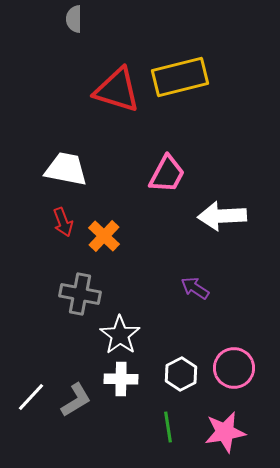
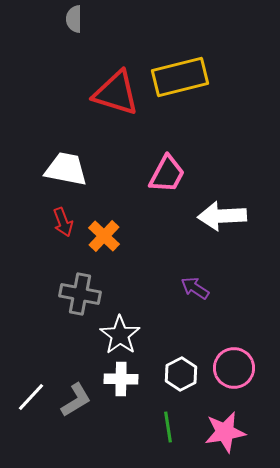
red triangle: moved 1 px left, 3 px down
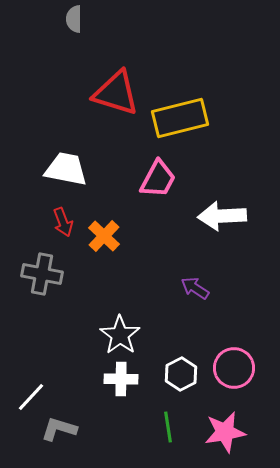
yellow rectangle: moved 41 px down
pink trapezoid: moved 9 px left, 5 px down
gray cross: moved 38 px left, 20 px up
gray L-shape: moved 17 px left, 29 px down; rotated 132 degrees counterclockwise
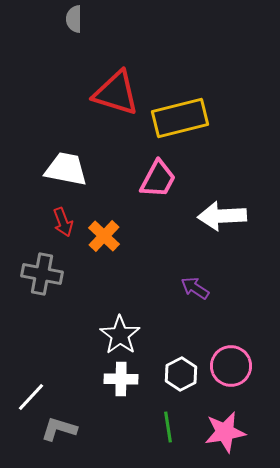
pink circle: moved 3 px left, 2 px up
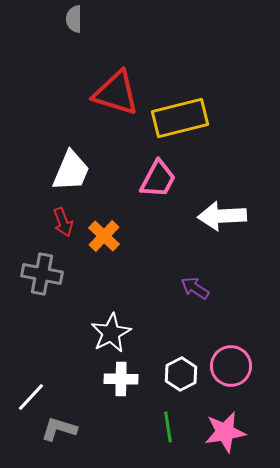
white trapezoid: moved 5 px right, 2 px down; rotated 102 degrees clockwise
white star: moved 9 px left, 2 px up; rotated 9 degrees clockwise
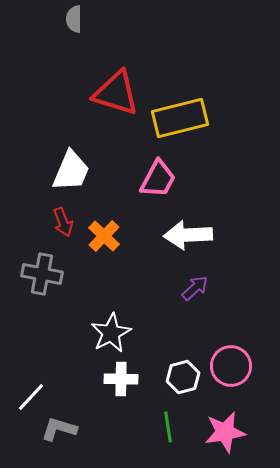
white arrow: moved 34 px left, 19 px down
purple arrow: rotated 104 degrees clockwise
white hexagon: moved 2 px right, 3 px down; rotated 12 degrees clockwise
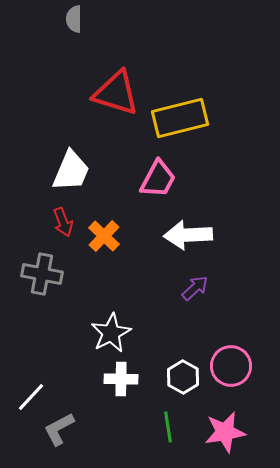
white hexagon: rotated 16 degrees counterclockwise
gray L-shape: rotated 45 degrees counterclockwise
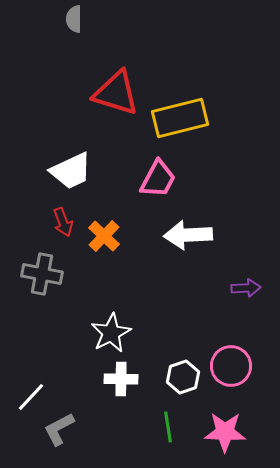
white trapezoid: rotated 42 degrees clockwise
purple arrow: moved 51 px right; rotated 40 degrees clockwise
white hexagon: rotated 12 degrees clockwise
pink star: rotated 12 degrees clockwise
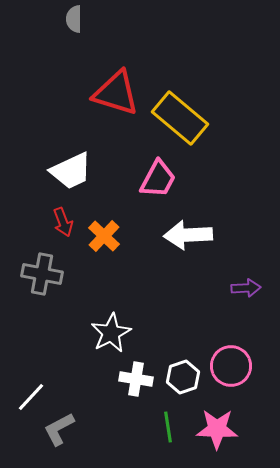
yellow rectangle: rotated 54 degrees clockwise
white cross: moved 15 px right; rotated 8 degrees clockwise
pink star: moved 8 px left, 3 px up
